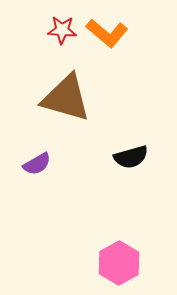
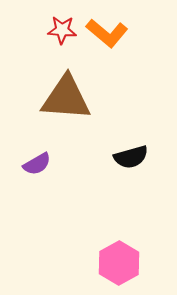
brown triangle: rotated 12 degrees counterclockwise
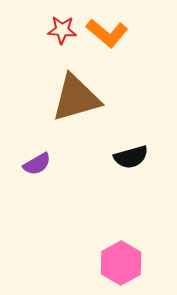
brown triangle: moved 10 px right; rotated 20 degrees counterclockwise
pink hexagon: moved 2 px right
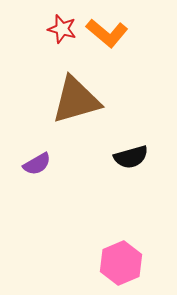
red star: moved 1 px up; rotated 12 degrees clockwise
brown triangle: moved 2 px down
pink hexagon: rotated 6 degrees clockwise
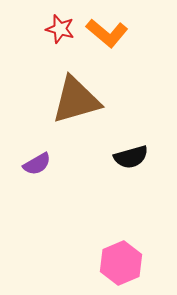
red star: moved 2 px left
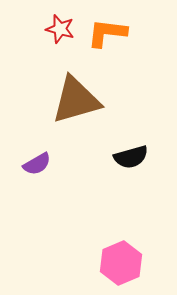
orange L-shape: rotated 147 degrees clockwise
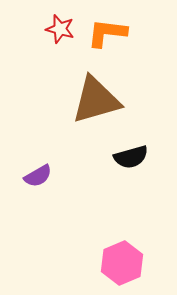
brown triangle: moved 20 px right
purple semicircle: moved 1 px right, 12 px down
pink hexagon: moved 1 px right
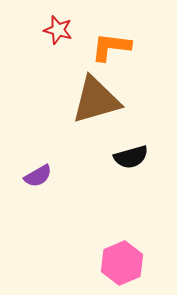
red star: moved 2 px left, 1 px down
orange L-shape: moved 4 px right, 14 px down
